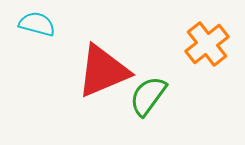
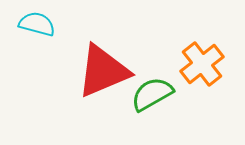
orange cross: moved 5 px left, 20 px down
green semicircle: moved 4 px right, 2 px up; rotated 24 degrees clockwise
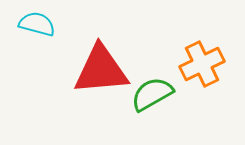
orange cross: rotated 12 degrees clockwise
red triangle: moved 2 px left, 1 px up; rotated 18 degrees clockwise
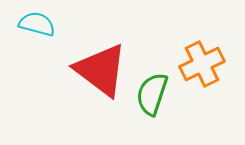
red triangle: rotated 42 degrees clockwise
green semicircle: rotated 42 degrees counterclockwise
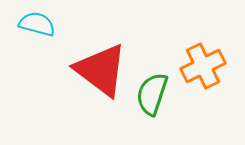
orange cross: moved 1 px right, 2 px down
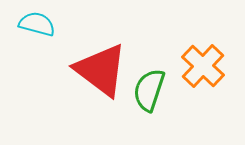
orange cross: rotated 21 degrees counterclockwise
green semicircle: moved 3 px left, 4 px up
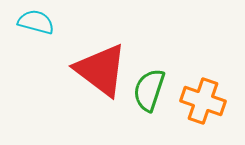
cyan semicircle: moved 1 px left, 2 px up
orange cross: moved 35 px down; rotated 24 degrees counterclockwise
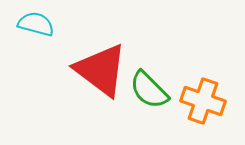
cyan semicircle: moved 2 px down
green semicircle: rotated 63 degrees counterclockwise
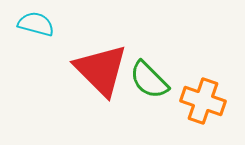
red triangle: rotated 8 degrees clockwise
green semicircle: moved 10 px up
